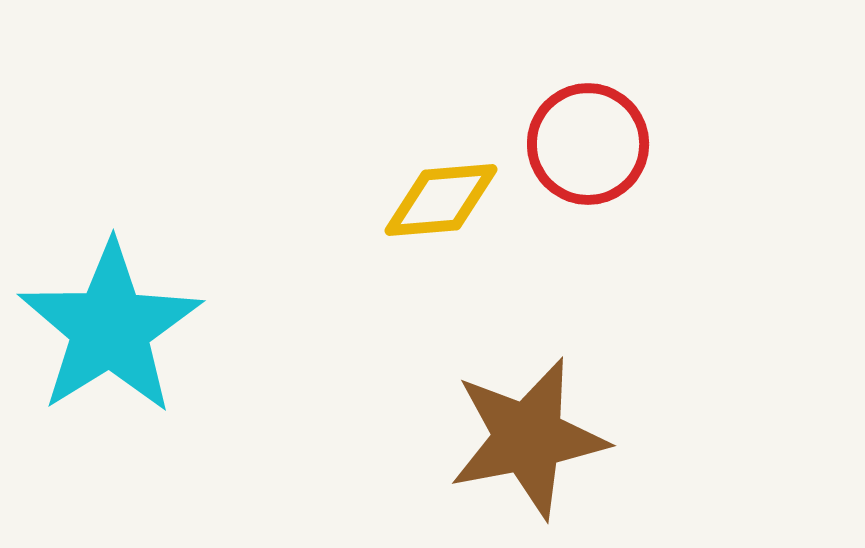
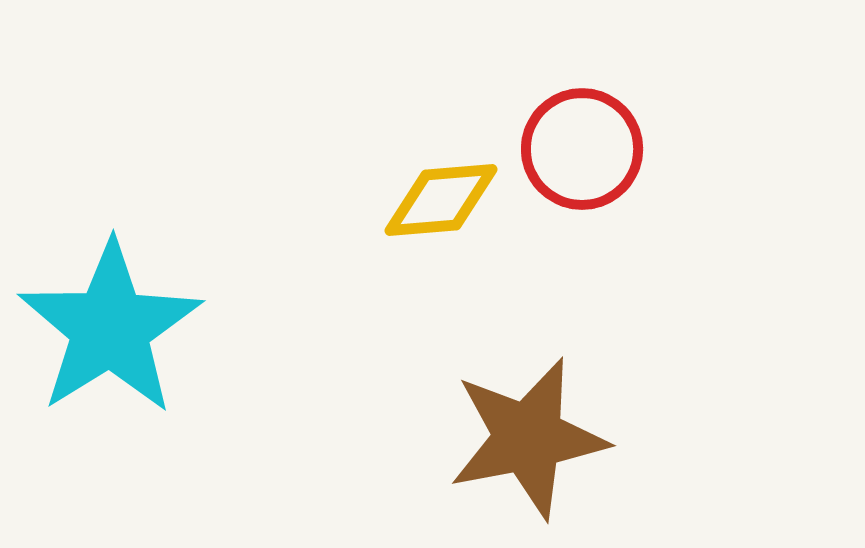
red circle: moved 6 px left, 5 px down
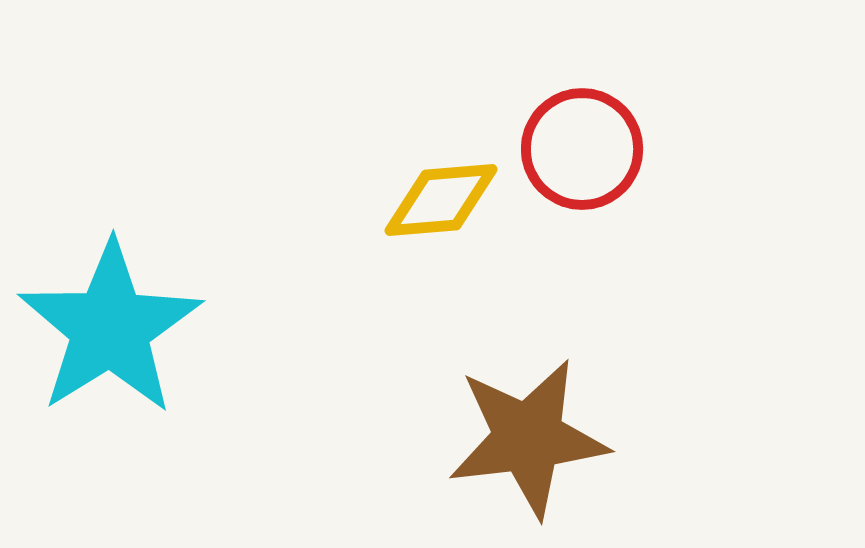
brown star: rotated 4 degrees clockwise
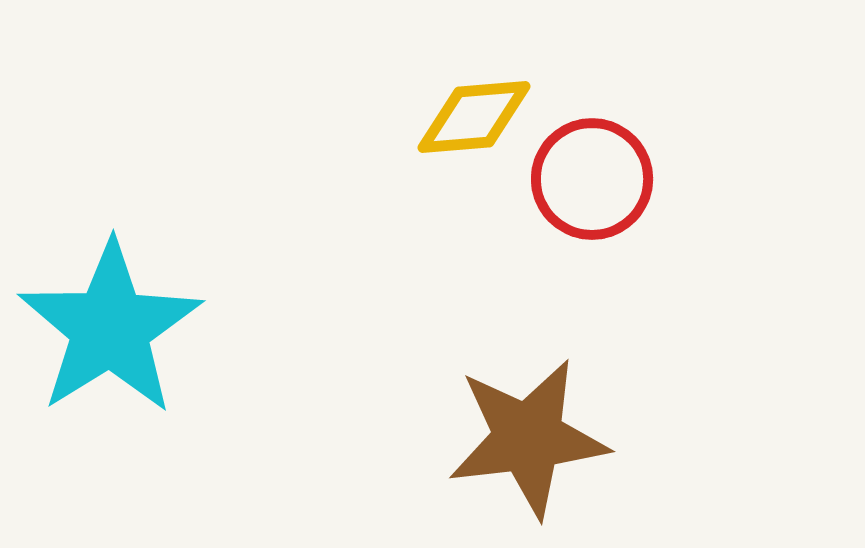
red circle: moved 10 px right, 30 px down
yellow diamond: moved 33 px right, 83 px up
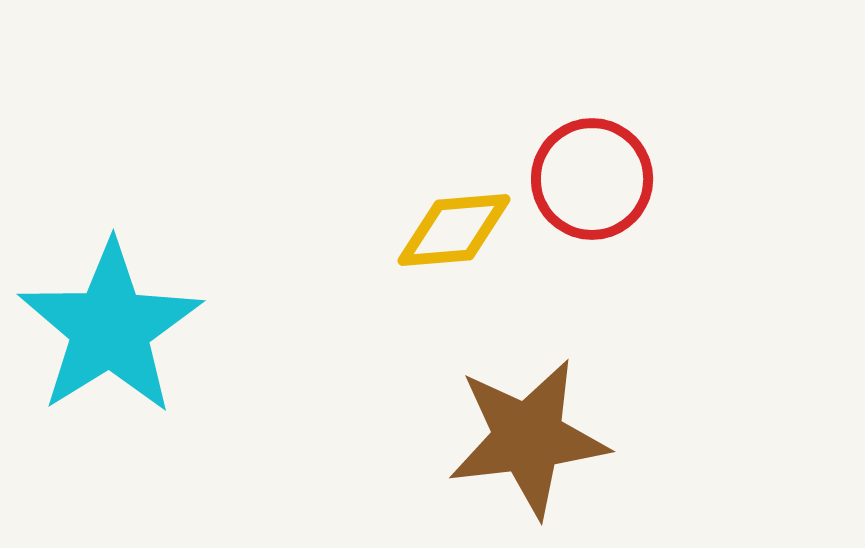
yellow diamond: moved 20 px left, 113 px down
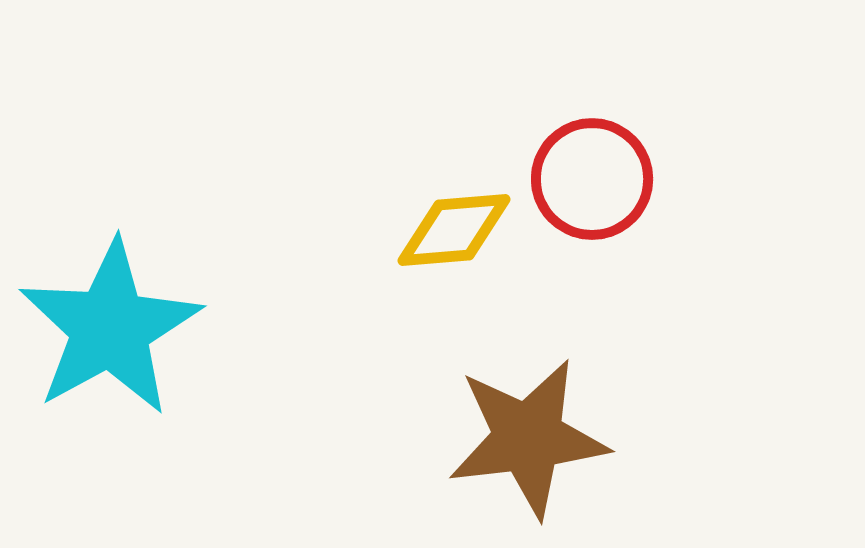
cyan star: rotated 3 degrees clockwise
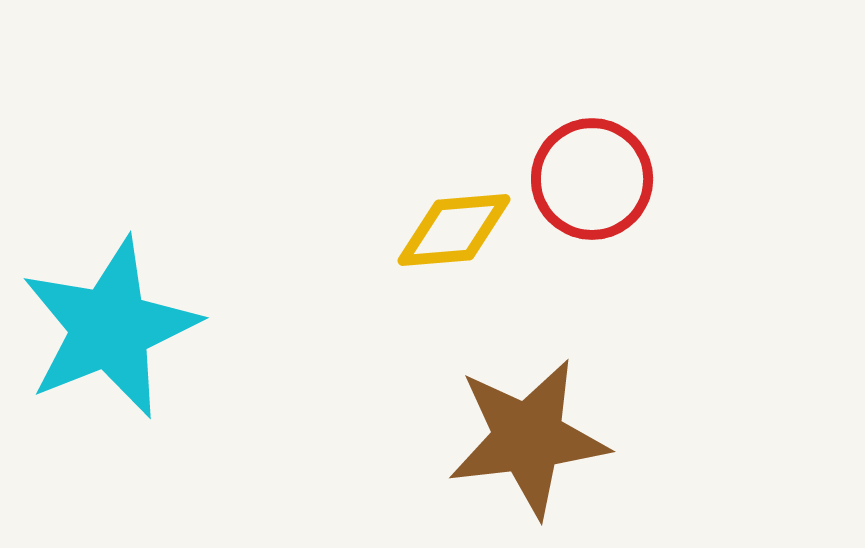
cyan star: rotated 7 degrees clockwise
